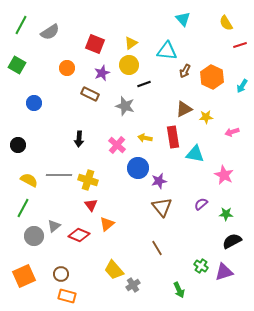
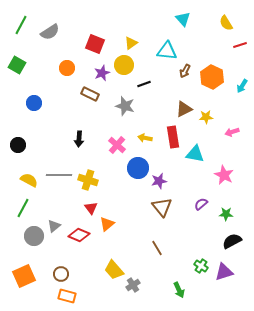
yellow circle at (129, 65): moved 5 px left
red triangle at (91, 205): moved 3 px down
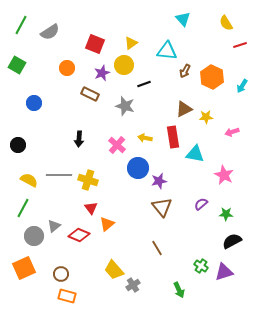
orange square at (24, 276): moved 8 px up
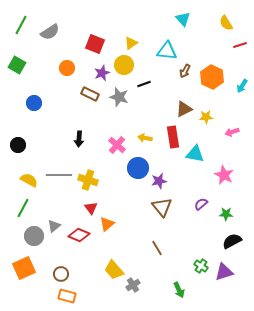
gray star at (125, 106): moved 6 px left, 9 px up
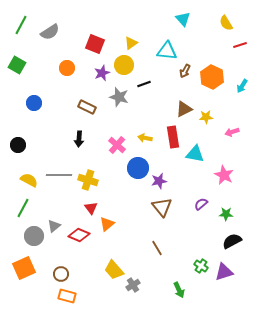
brown rectangle at (90, 94): moved 3 px left, 13 px down
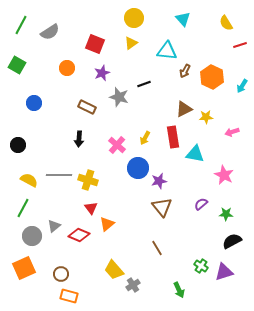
yellow circle at (124, 65): moved 10 px right, 47 px up
yellow arrow at (145, 138): rotated 72 degrees counterclockwise
gray circle at (34, 236): moved 2 px left
orange rectangle at (67, 296): moved 2 px right
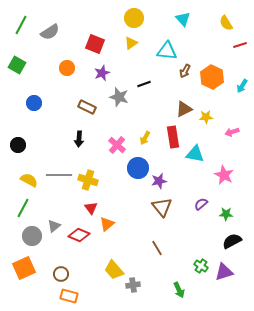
gray cross at (133, 285): rotated 24 degrees clockwise
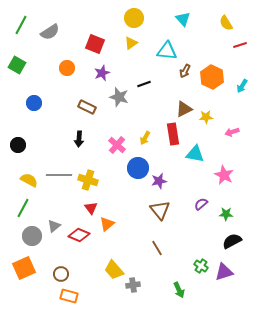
red rectangle at (173, 137): moved 3 px up
brown triangle at (162, 207): moved 2 px left, 3 px down
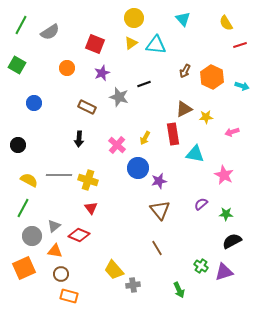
cyan triangle at (167, 51): moved 11 px left, 6 px up
cyan arrow at (242, 86): rotated 104 degrees counterclockwise
orange triangle at (107, 224): moved 52 px left, 27 px down; rotated 49 degrees clockwise
